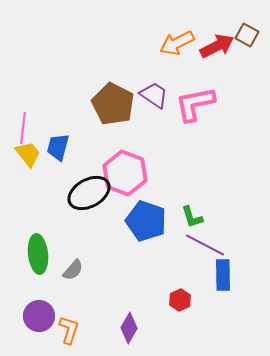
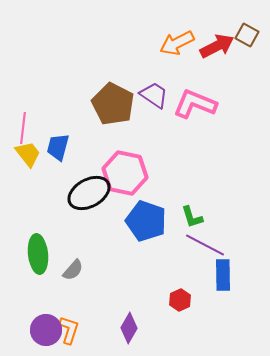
pink L-shape: rotated 33 degrees clockwise
pink hexagon: rotated 9 degrees counterclockwise
purple circle: moved 7 px right, 14 px down
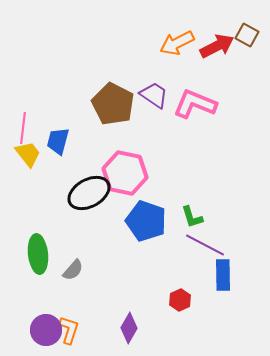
blue trapezoid: moved 6 px up
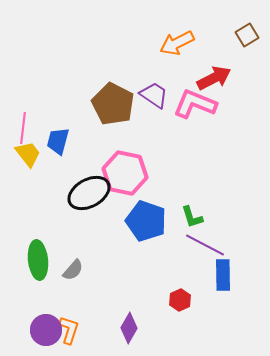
brown square: rotated 30 degrees clockwise
red arrow: moved 3 px left, 32 px down
green ellipse: moved 6 px down
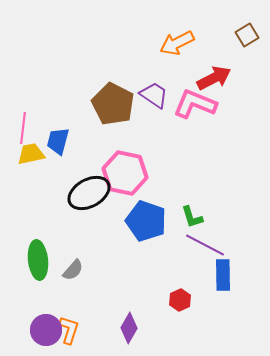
yellow trapezoid: moved 3 px right; rotated 64 degrees counterclockwise
